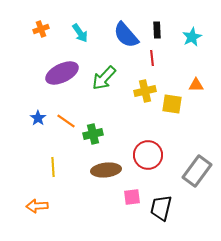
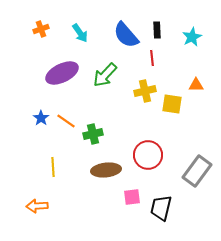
green arrow: moved 1 px right, 3 px up
blue star: moved 3 px right
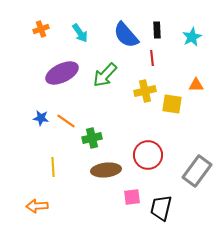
blue star: rotated 28 degrees counterclockwise
green cross: moved 1 px left, 4 px down
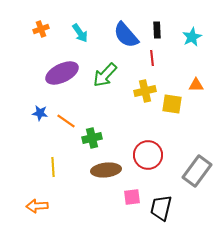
blue star: moved 1 px left, 5 px up
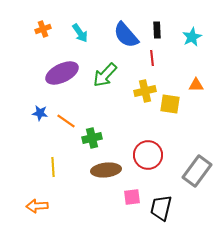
orange cross: moved 2 px right
yellow square: moved 2 px left
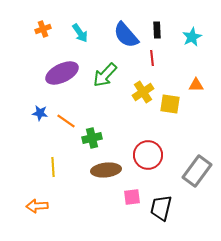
yellow cross: moved 2 px left, 1 px down; rotated 20 degrees counterclockwise
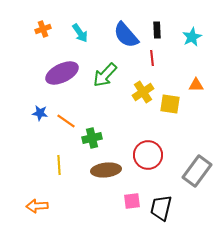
yellow line: moved 6 px right, 2 px up
pink square: moved 4 px down
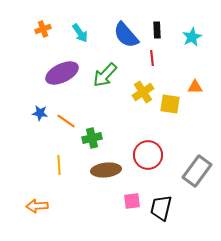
orange triangle: moved 1 px left, 2 px down
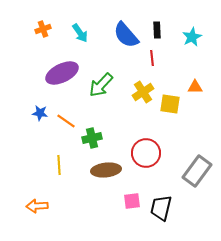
green arrow: moved 4 px left, 10 px down
red circle: moved 2 px left, 2 px up
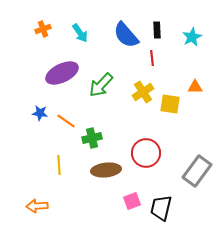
pink square: rotated 12 degrees counterclockwise
